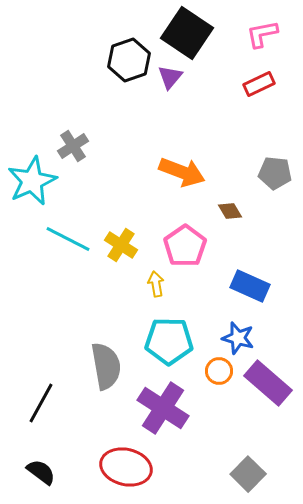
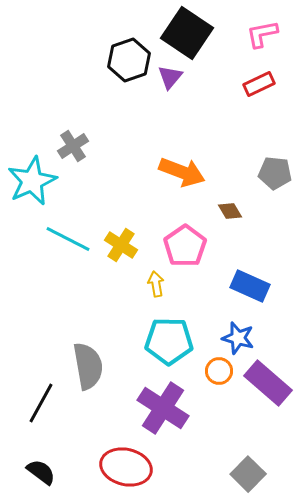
gray semicircle: moved 18 px left
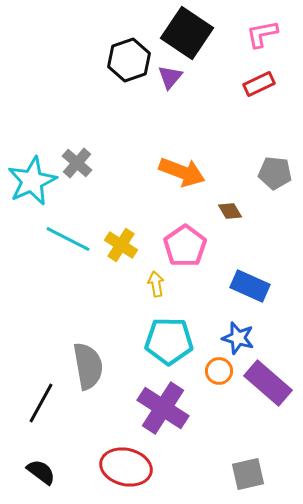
gray cross: moved 4 px right, 17 px down; rotated 16 degrees counterclockwise
gray square: rotated 32 degrees clockwise
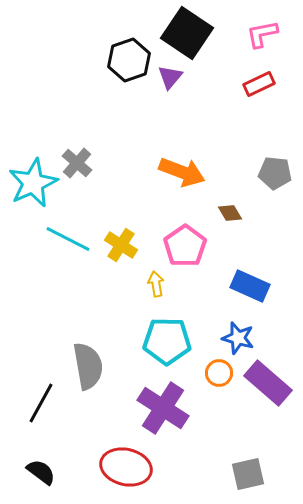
cyan star: moved 1 px right, 2 px down
brown diamond: moved 2 px down
cyan pentagon: moved 2 px left
orange circle: moved 2 px down
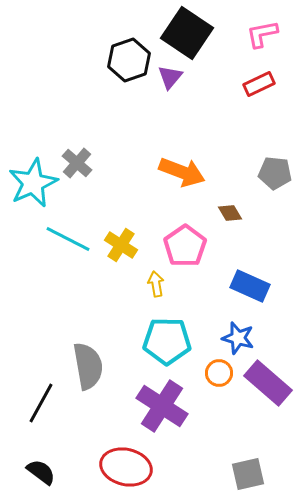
purple cross: moved 1 px left, 2 px up
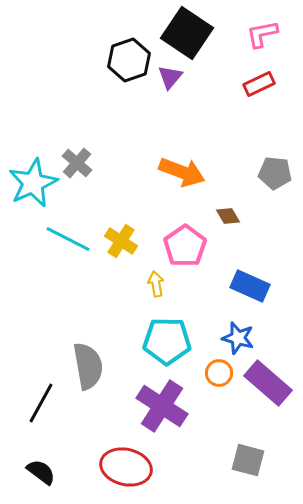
brown diamond: moved 2 px left, 3 px down
yellow cross: moved 4 px up
gray square: moved 14 px up; rotated 28 degrees clockwise
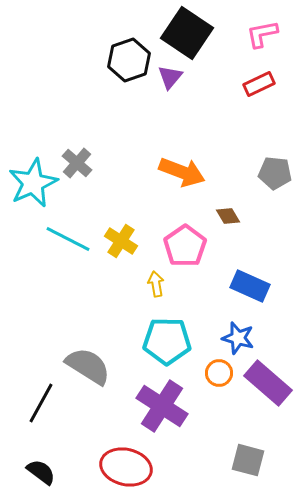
gray semicircle: rotated 48 degrees counterclockwise
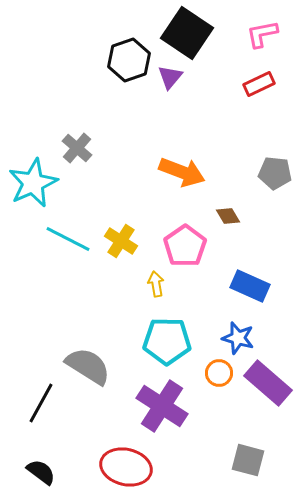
gray cross: moved 15 px up
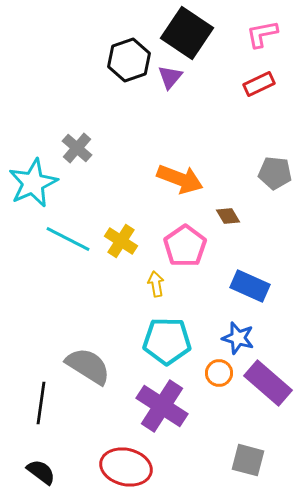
orange arrow: moved 2 px left, 7 px down
black line: rotated 21 degrees counterclockwise
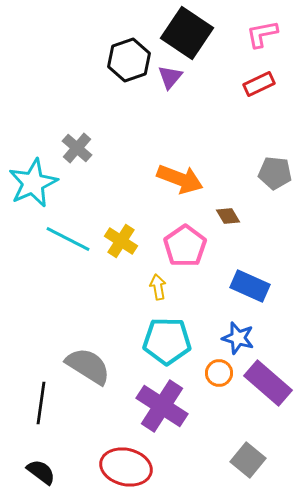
yellow arrow: moved 2 px right, 3 px down
gray square: rotated 24 degrees clockwise
